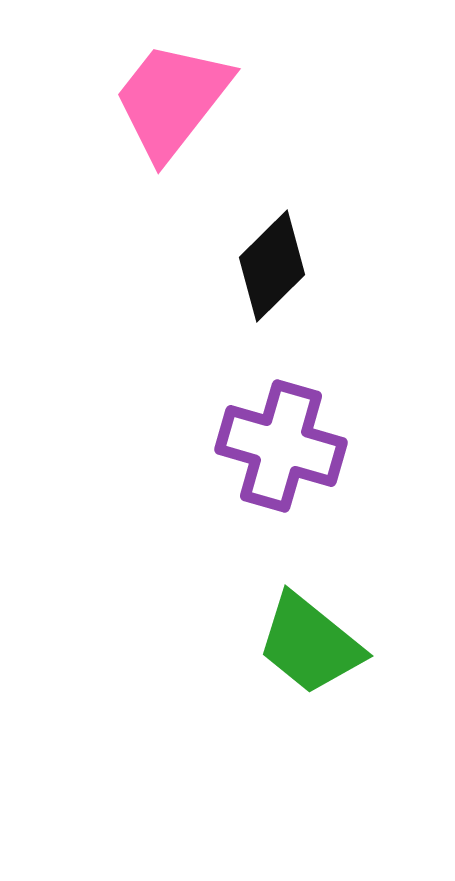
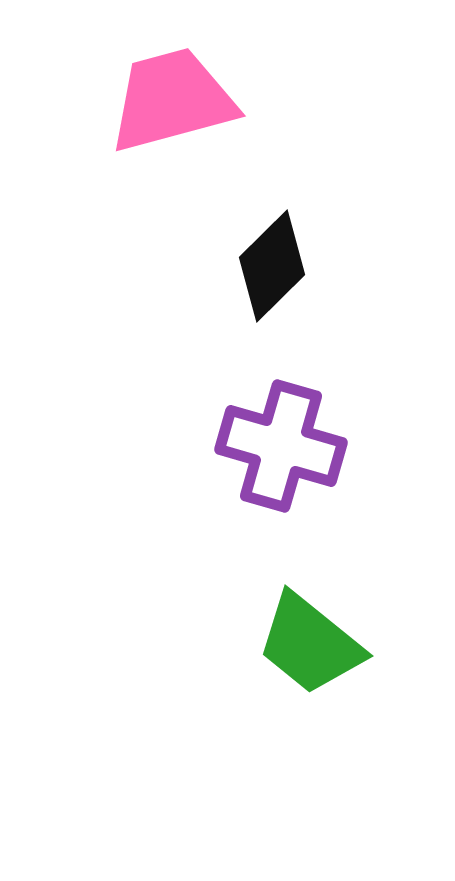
pink trapezoid: rotated 37 degrees clockwise
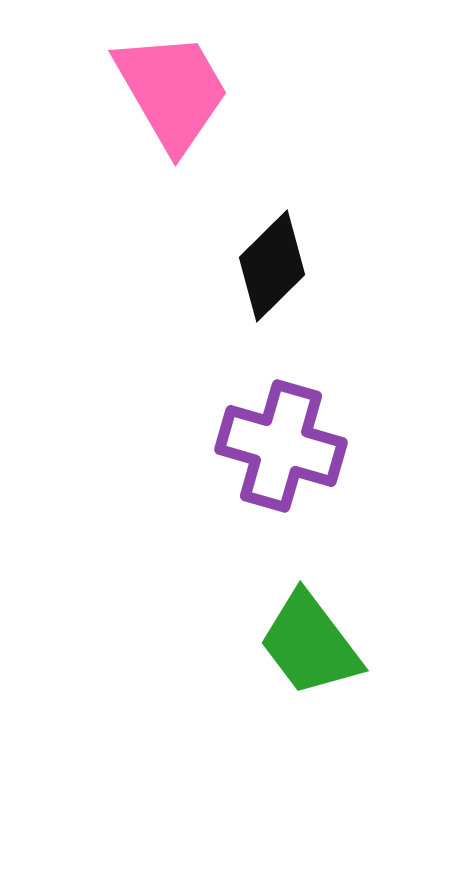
pink trapezoid: moved 9 px up; rotated 75 degrees clockwise
green trapezoid: rotated 14 degrees clockwise
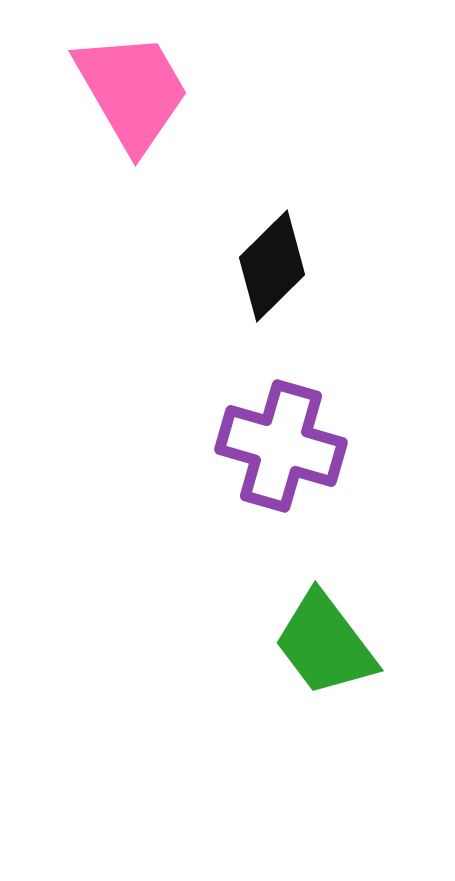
pink trapezoid: moved 40 px left
green trapezoid: moved 15 px right
